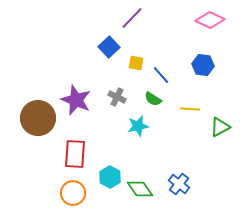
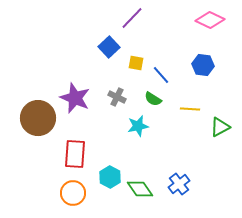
purple star: moved 1 px left, 2 px up
blue cross: rotated 15 degrees clockwise
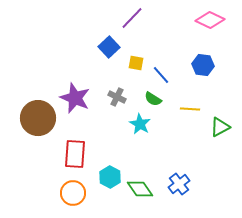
cyan star: moved 2 px right, 2 px up; rotated 30 degrees counterclockwise
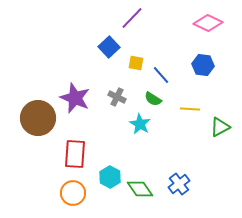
pink diamond: moved 2 px left, 3 px down
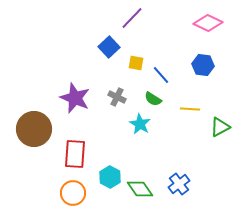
brown circle: moved 4 px left, 11 px down
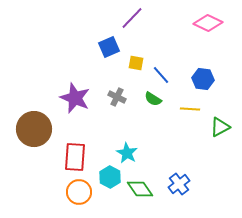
blue square: rotated 20 degrees clockwise
blue hexagon: moved 14 px down
cyan star: moved 13 px left, 29 px down
red rectangle: moved 3 px down
orange circle: moved 6 px right, 1 px up
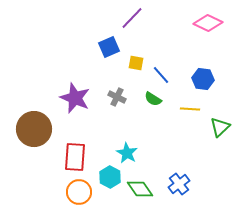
green triangle: rotated 15 degrees counterclockwise
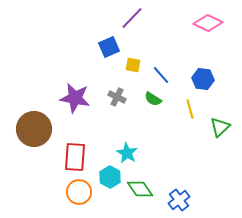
yellow square: moved 3 px left, 2 px down
purple star: rotated 12 degrees counterclockwise
yellow line: rotated 72 degrees clockwise
blue cross: moved 16 px down
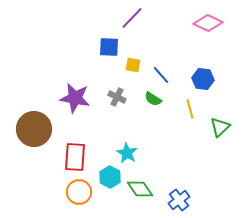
blue square: rotated 25 degrees clockwise
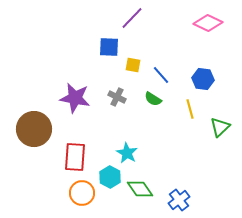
orange circle: moved 3 px right, 1 px down
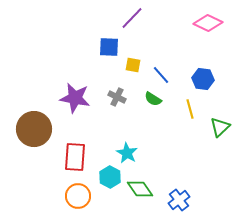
orange circle: moved 4 px left, 3 px down
